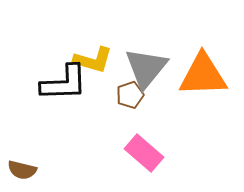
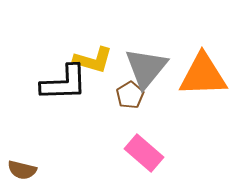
brown pentagon: rotated 12 degrees counterclockwise
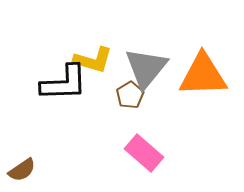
brown semicircle: rotated 48 degrees counterclockwise
